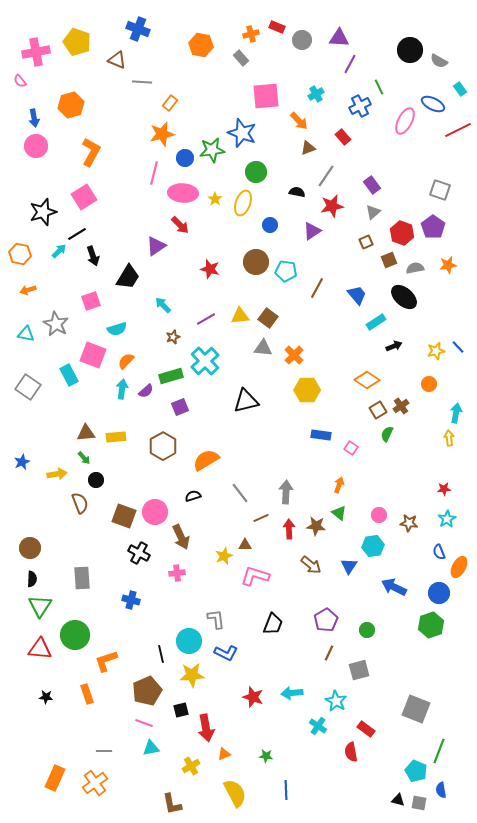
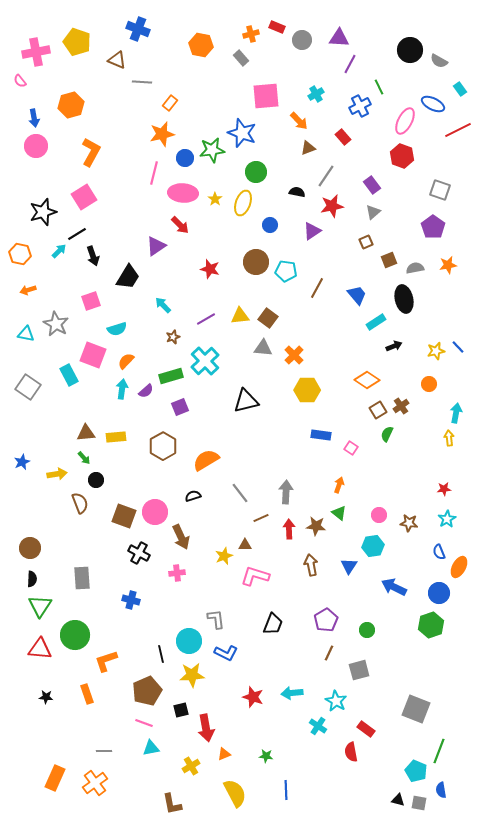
red hexagon at (402, 233): moved 77 px up
black ellipse at (404, 297): moved 2 px down; rotated 36 degrees clockwise
brown arrow at (311, 565): rotated 140 degrees counterclockwise
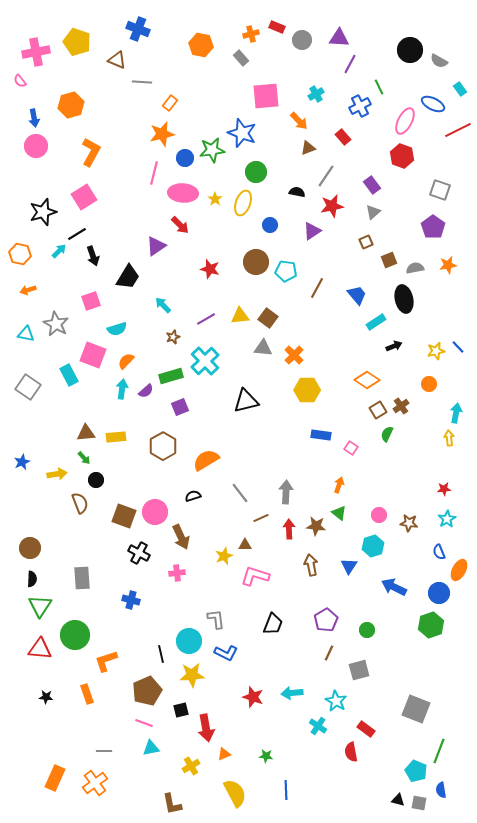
cyan hexagon at (373, 546): rotated 10 degrees counterclockwise
orange ellipse at (459, 567): moved 3 px down
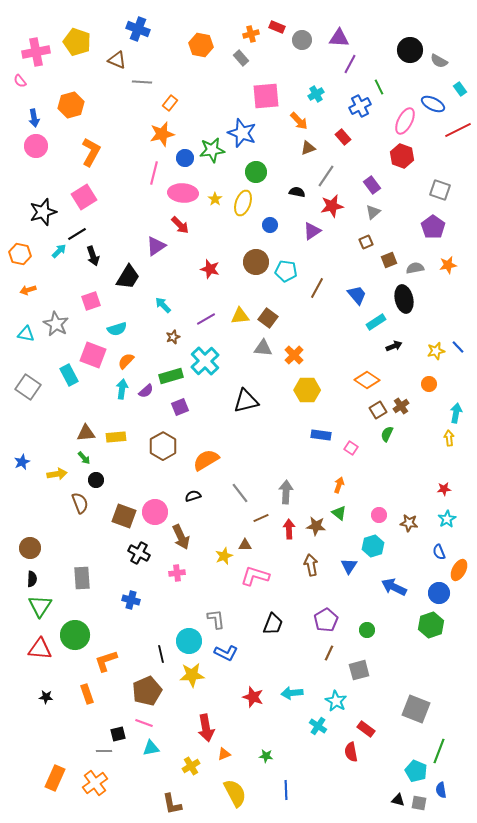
black square at (181, 710): moved 63 px left, 24 px down
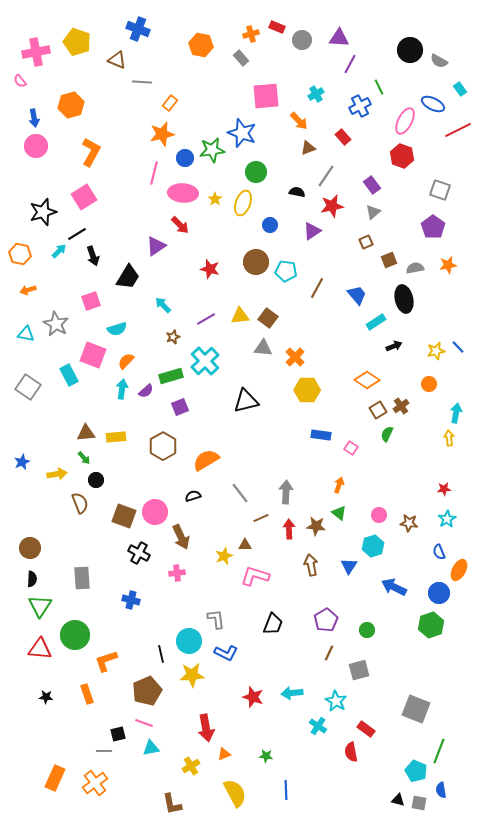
orange cross at (294, 355): moved 1 px right, 2 px down
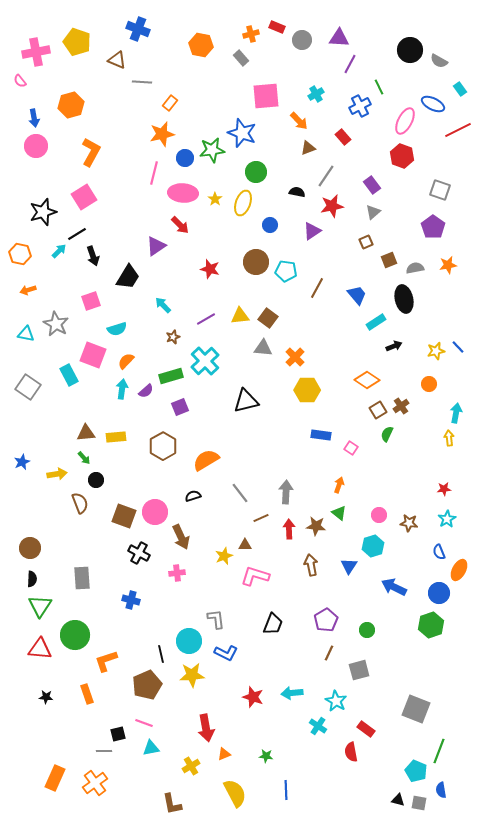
brown pentagon at (147, 691): moved 6 px up
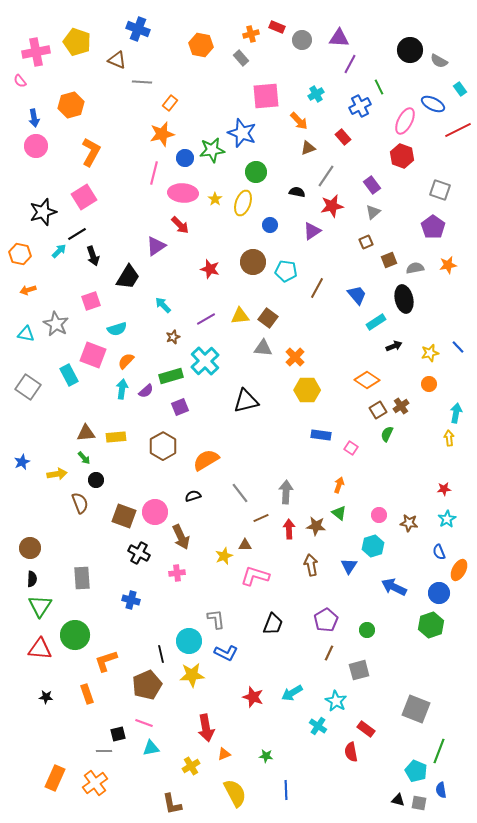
brown circle at (256, 262): moved 3 px left
yellow star at (436, 351): moved 6 px left, 2 px down
cyan arrow at (292, 693): rotated 25 degrees counterclockwise
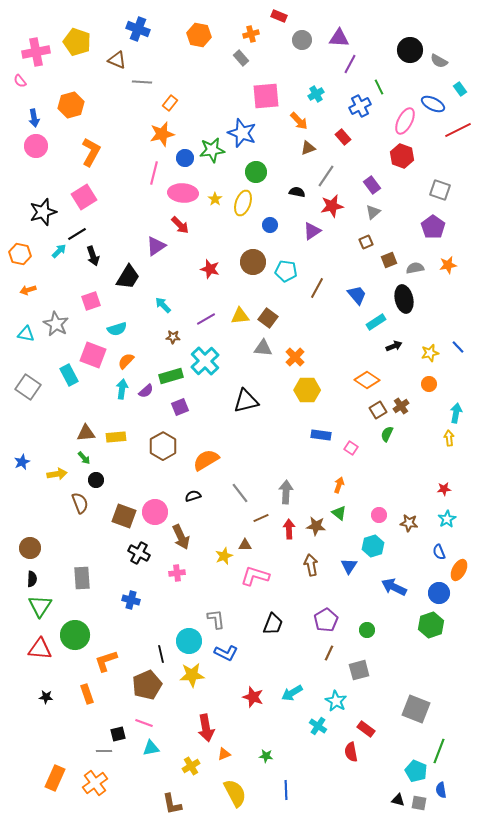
red rectangle at (277, 27): moved 2 px right, 11 px up
orange hexagon at (201, 45): moved 2 px left, 10 px up
brown star at (173, 337): rotated 24 degrees clockwise
